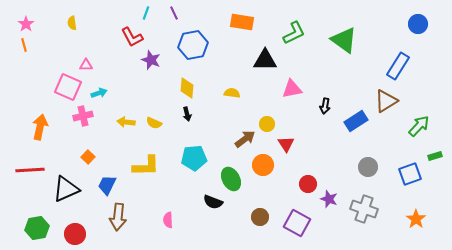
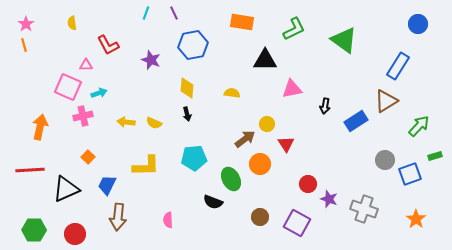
green L-shape at (294, 33): moved 4 px up
red L-shape at (132, 37): moved 24 px left, 8 px down
orange circle at (263, 165): moved 3 px left, 1 px up
gray circle at (368, 167): moved 17 px right, 7 px up
green hexagon at (37, 228): moved 3 px left, 2 px down; rotated 10 degrees clockwise
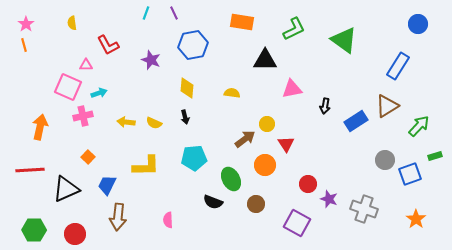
brown triangle at (386, 101): moved 1 px right, 5 px down
black arrow at (187, 114): moved 2 px left, 3 px down
orange circle at (260, 164): moved 5 px right, 1 px down
brown circle at (260, 217): moved 4 px left, 13 px up
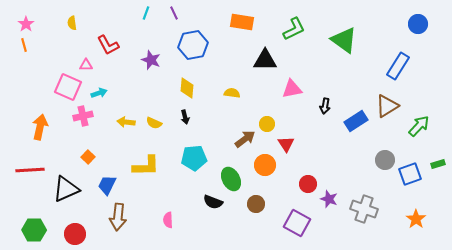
green rectangle at (435, 156): moved 3 px right, 8 px down
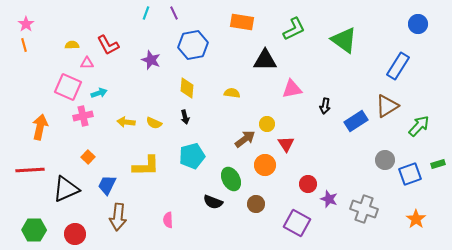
yellow semicircle at (72, 23): moved 22 px down; rotated 96 degrees clockwise
pink triangle at (86, 65): moved 1 px right, 2 px up
cyan pentagon at (194, 158): moved 2 px left, 2 px up; rotated 10 degrees counterclockwise
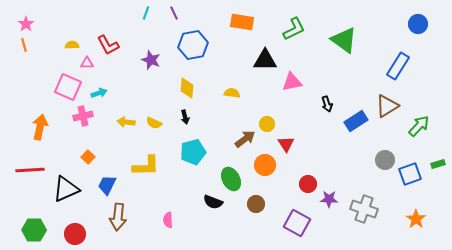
pink triangle at (292, 89): moved 7 px up
black arrow at (325, 106): moved 2 px right, 2 px up; rotated 28 degrees counterclockwise
cyan pentagon at (192, 156): moved 1 px right, 4 px up
purple star at (329, 199): rotated 18 degrees counterclockwise
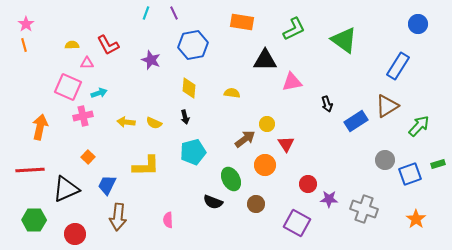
yellow diamond at (187, 88): moved 2 px right
green hexagon at (34, 230): moved 10 px up
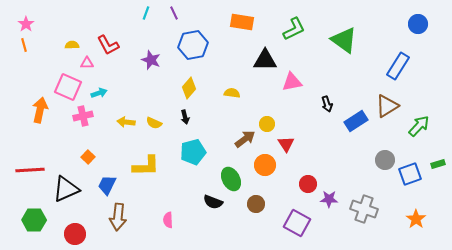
yellow diamond at (189, 88): rotated 35 degrees clockwise
orange arrow at (40, 127): moved 17 px up
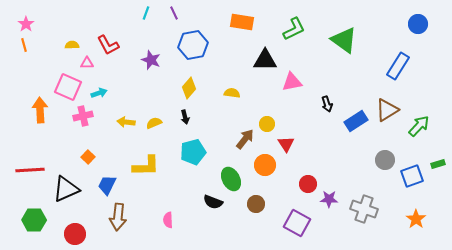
brown triangle at (387, 106): moved 4 px down
orange arrow at (40, 110): rotated 15 degrees counterclockwise
yellow semicircle at (154, 123): rotated 133 degrees clockwise
brown arrow at (245, 139): rotated 15 degrees counterclockwise
blue square at (410, 174): moved 2 px right, 2 px down
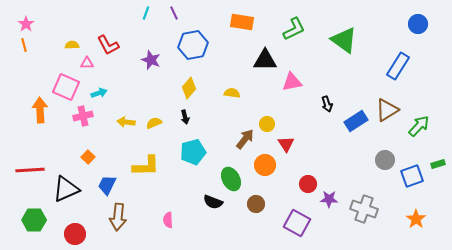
pink square at (68, 87): moved 2 px left
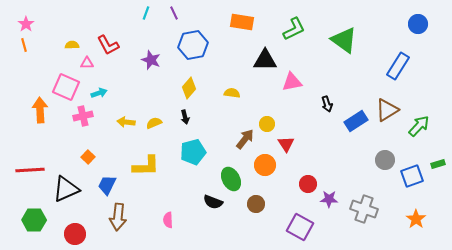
purple square at (297, 223): moved 3 px right, 4 px down
